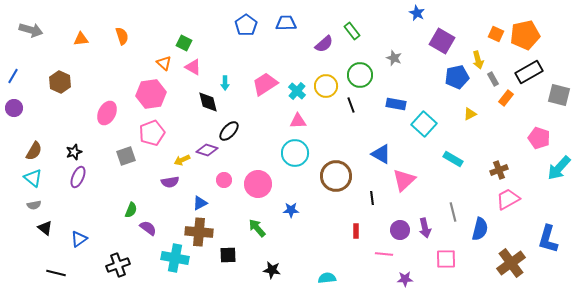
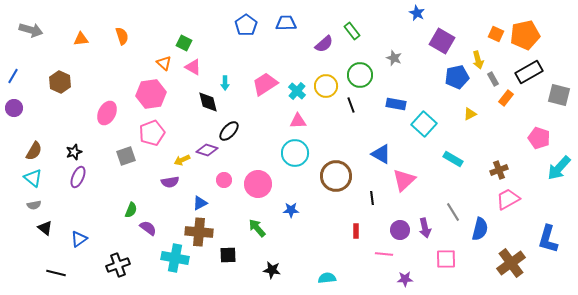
gray line at (453, 212): rotated 18 degrees counterclockwise
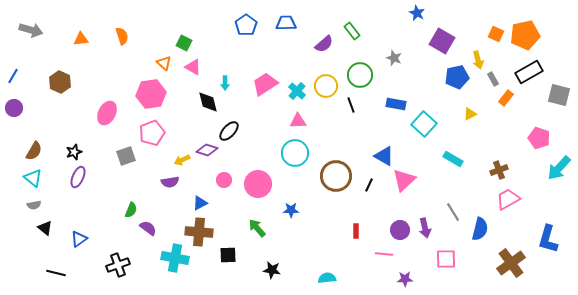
blue triangle at (381, 154): moved 3 px right, 2 px down
black line at (372, 198): moved 3 px left, 13 px up; rotated 32 degrees clockwise
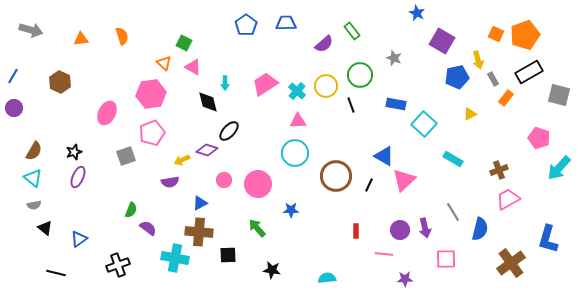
orange pentagon at (525, 35): rotated 8 degrees counterclockwise
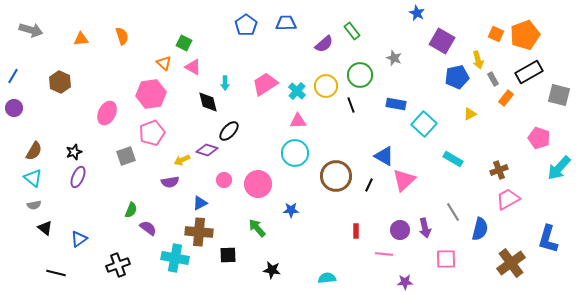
purple star at (405, 279): moved 3 px down
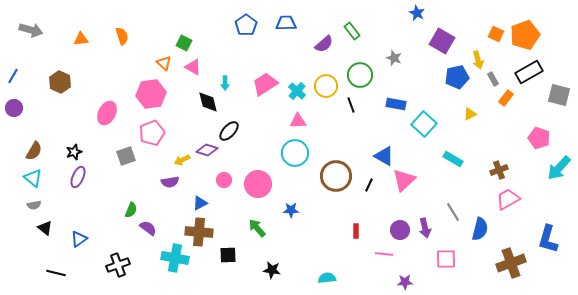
brown cross at (511, 263): rotated 16 degrees clockwise
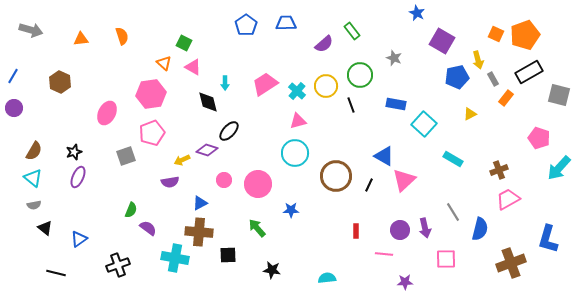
pink triangle at (298, 121): rotated 12 degrees counterclockwise
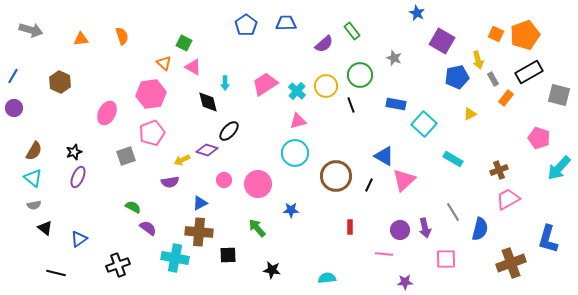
green semicircle at (131, 210): moved 2 px right, 3 px up; rotated 84 degrees counterclockwise
red rectangle at (356, 231): moved 6 px left, 4 px up
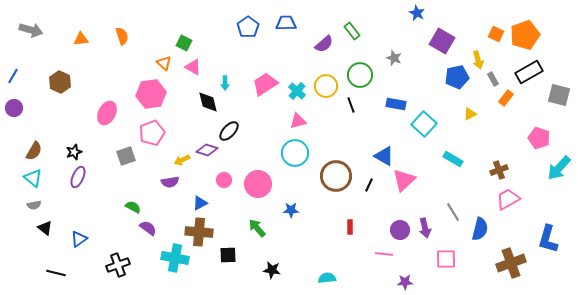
blue pentagon at (246, 25): moved 2 px right, 2 px down
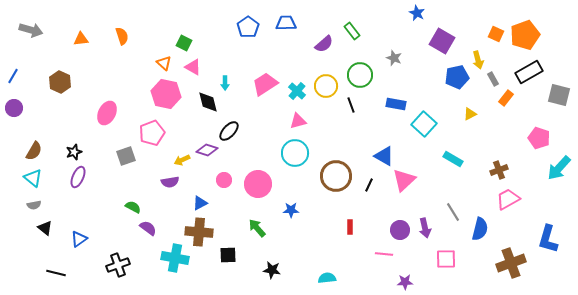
pink hexagon at (151, 94): moved 15 px right; rotated 20 degrees clockwise
